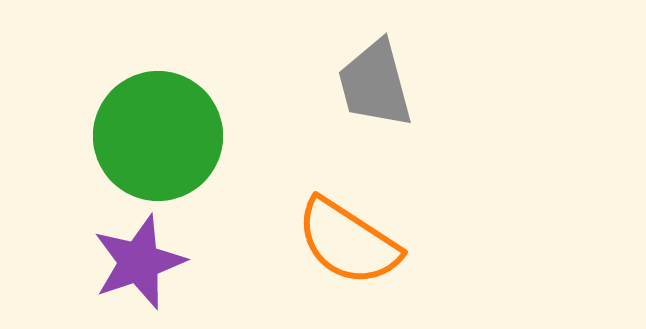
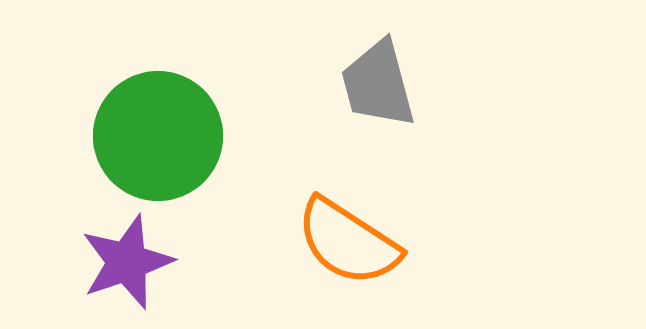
gray trapezoid: moved 3 px right
purple star: moved 12 px left
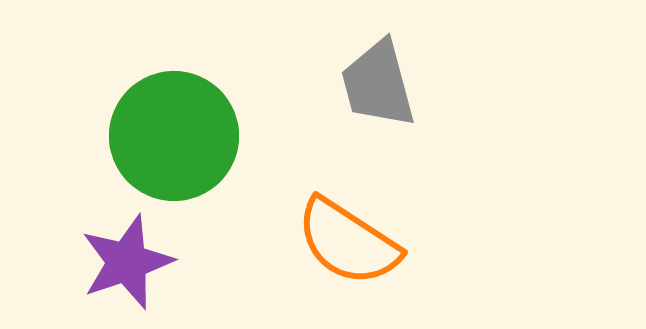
green circle: moved 16 px right
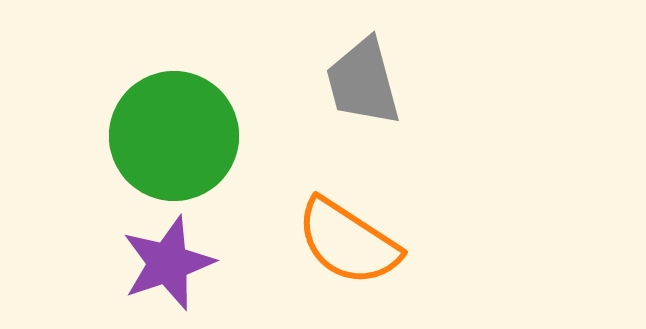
gray trapezoid: moved 15 px left, 2 px up
purple star: moved 41 px right, 1 px down
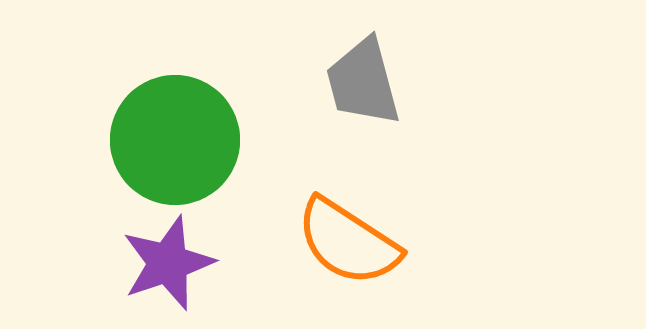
green circle: moved 1 px right, 4 px down
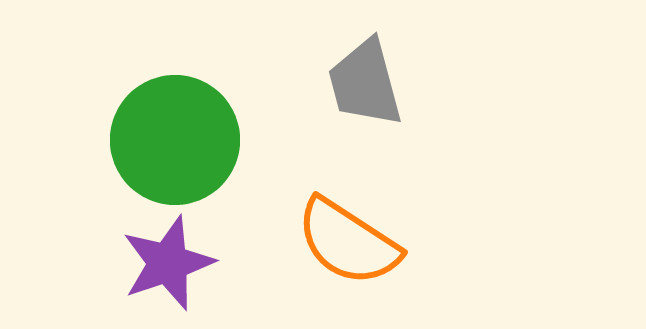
gray trapezoid: moved 2 px right, 1 px down
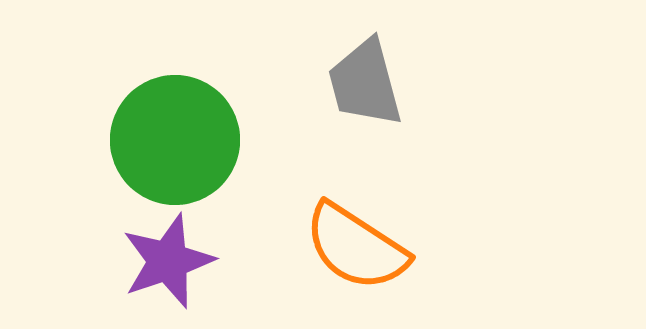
orange semicircle: moved 8 px right, 5 px down
purple star: moved 2 px up
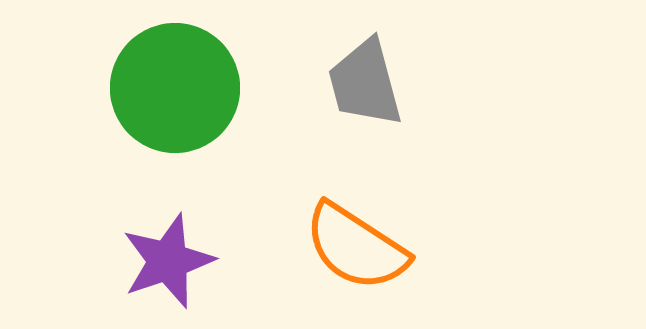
green circle: moved 52 px up
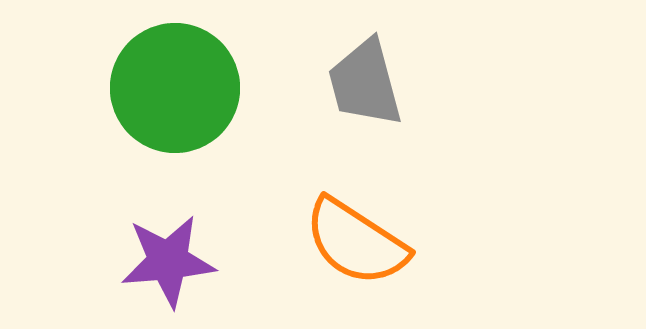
orange semicircle: moved 5 px up
purple star: rotated 14 degrees clockwise
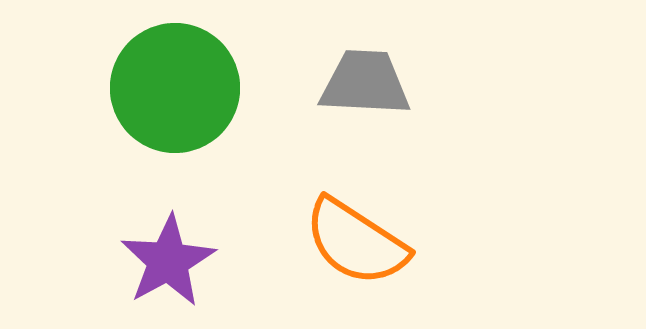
gray trapezoid: rotated 108 degrees clockwise
purple star: rotated 24 degrees counterclockwise
